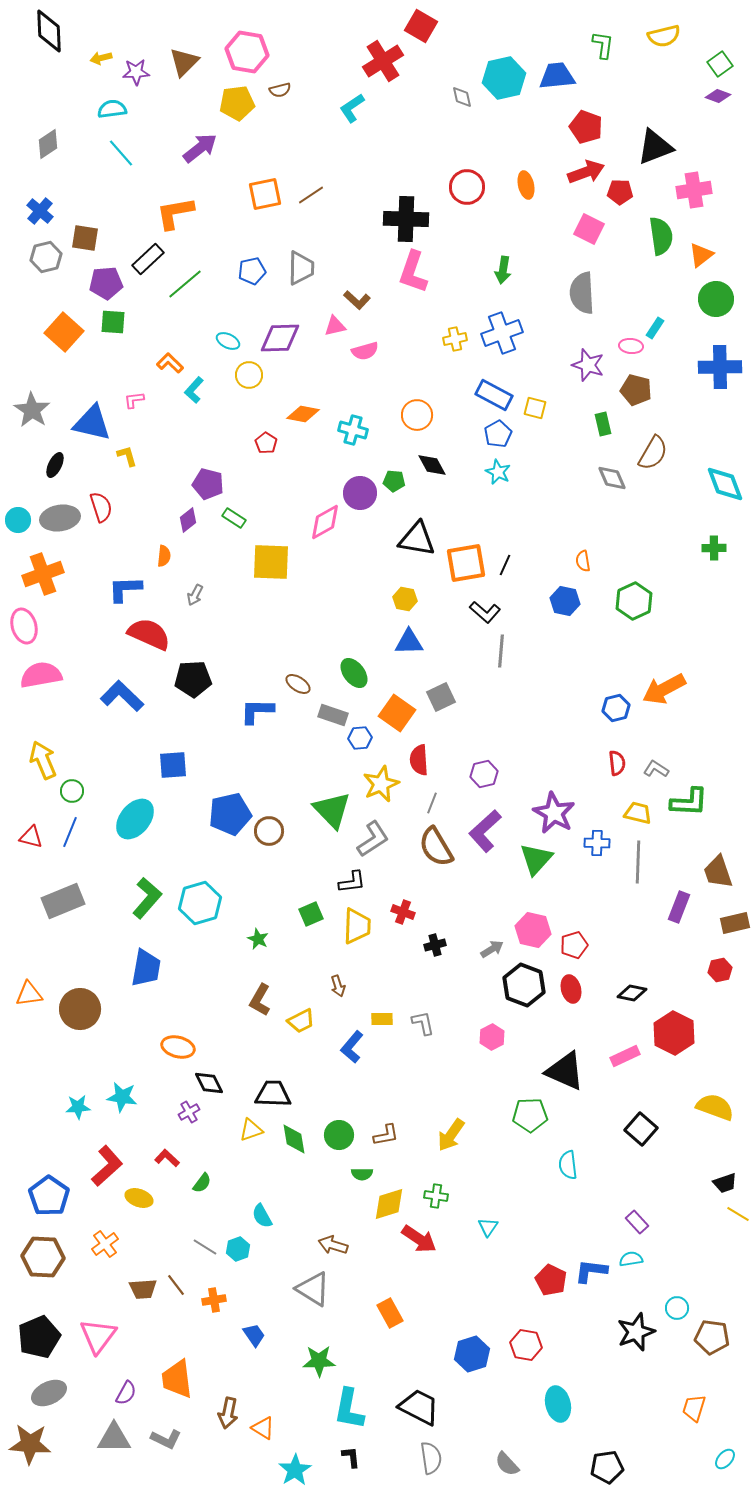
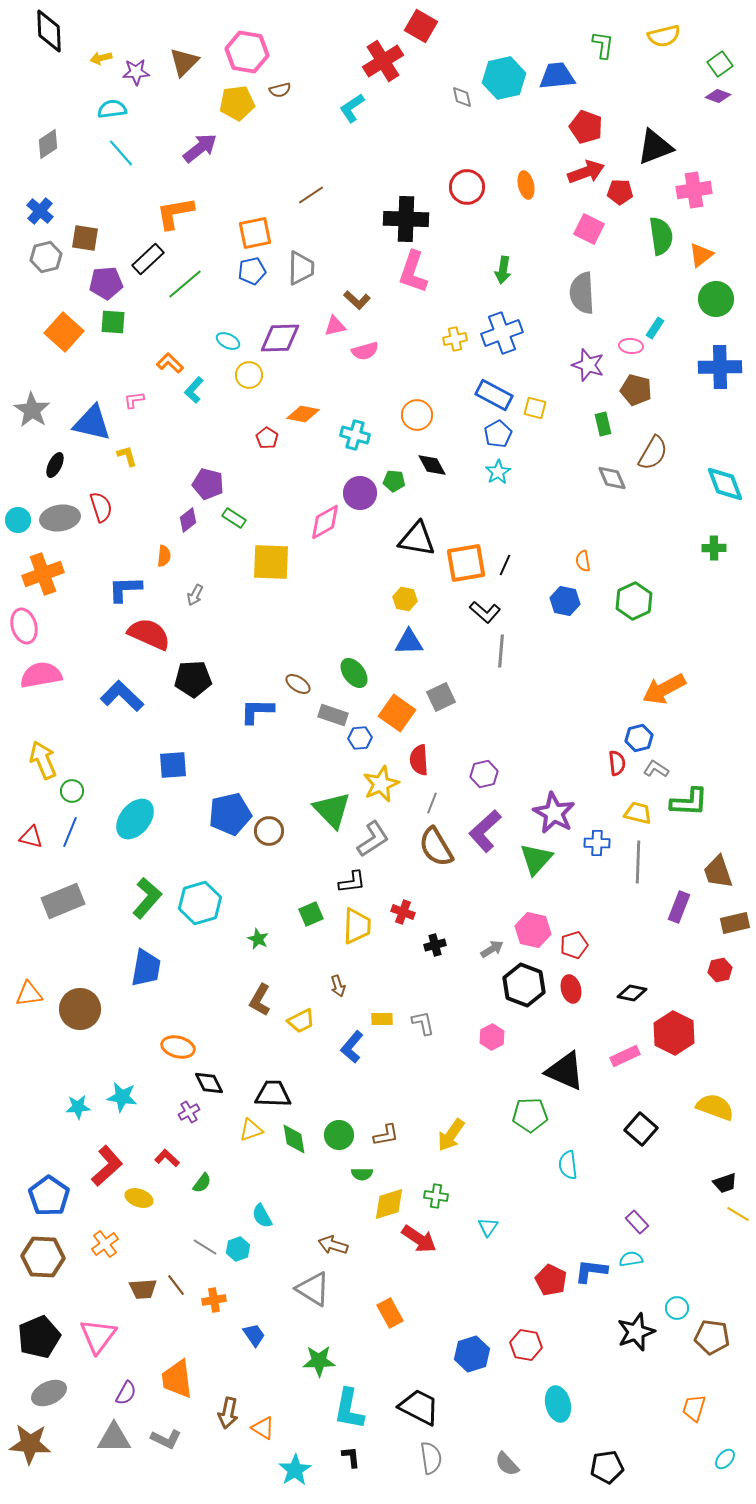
orange square at (265, 194): moved 10 px left, 39 px down
cyan cross at (353, 430): moved 2 px right, 5 px down
red pentagon at (266, 443): moved 1 px right, 5 px up
cyan star at (498, 472): rotated 15 degrees clockwise
blue hexagon at (616, 708): moved 23 px right, 30 px down
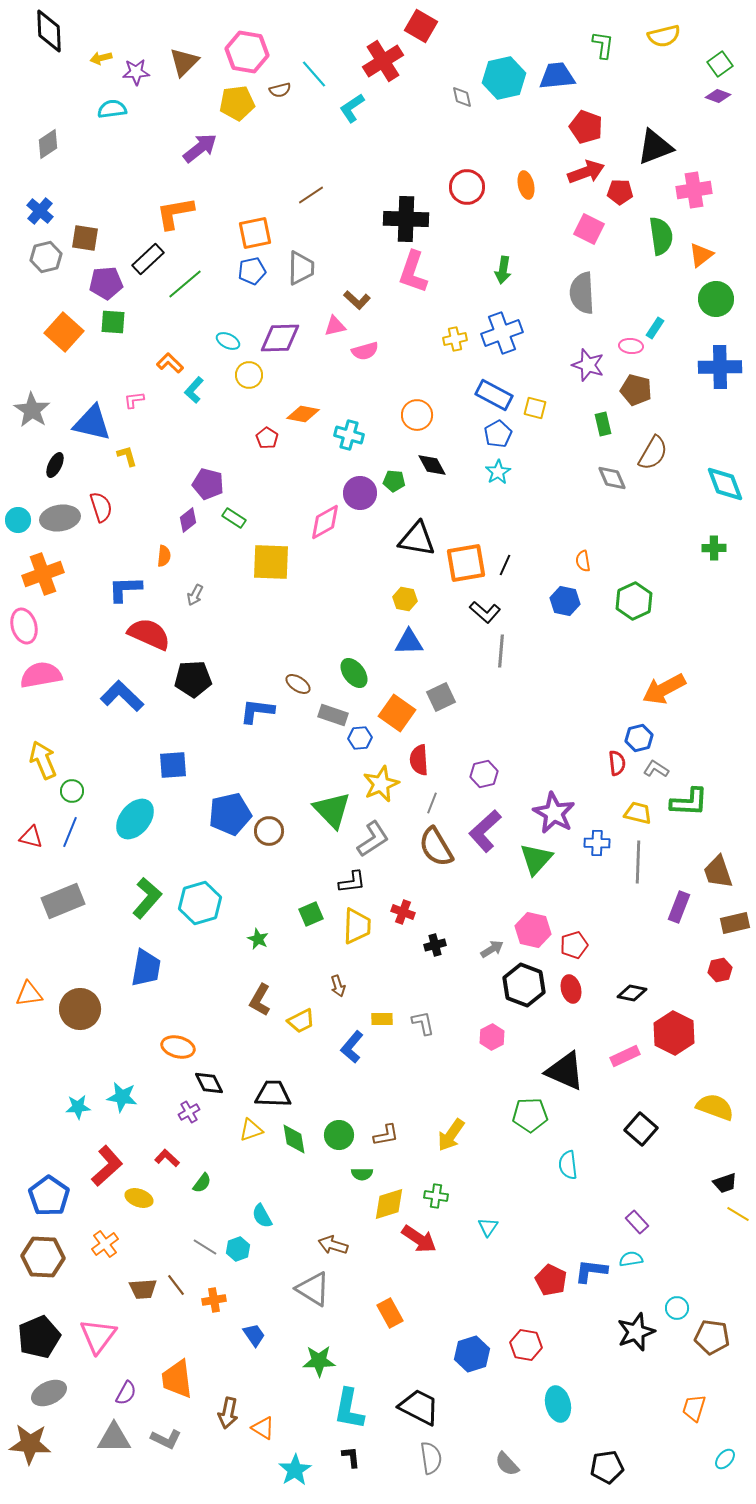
cyan line at (121, 153): moved 193 px right, 79 px up
cyan cross at (355, 435): moved 6 px left
blue L-shape at (257, 711): rotated 6 degrees clockwise
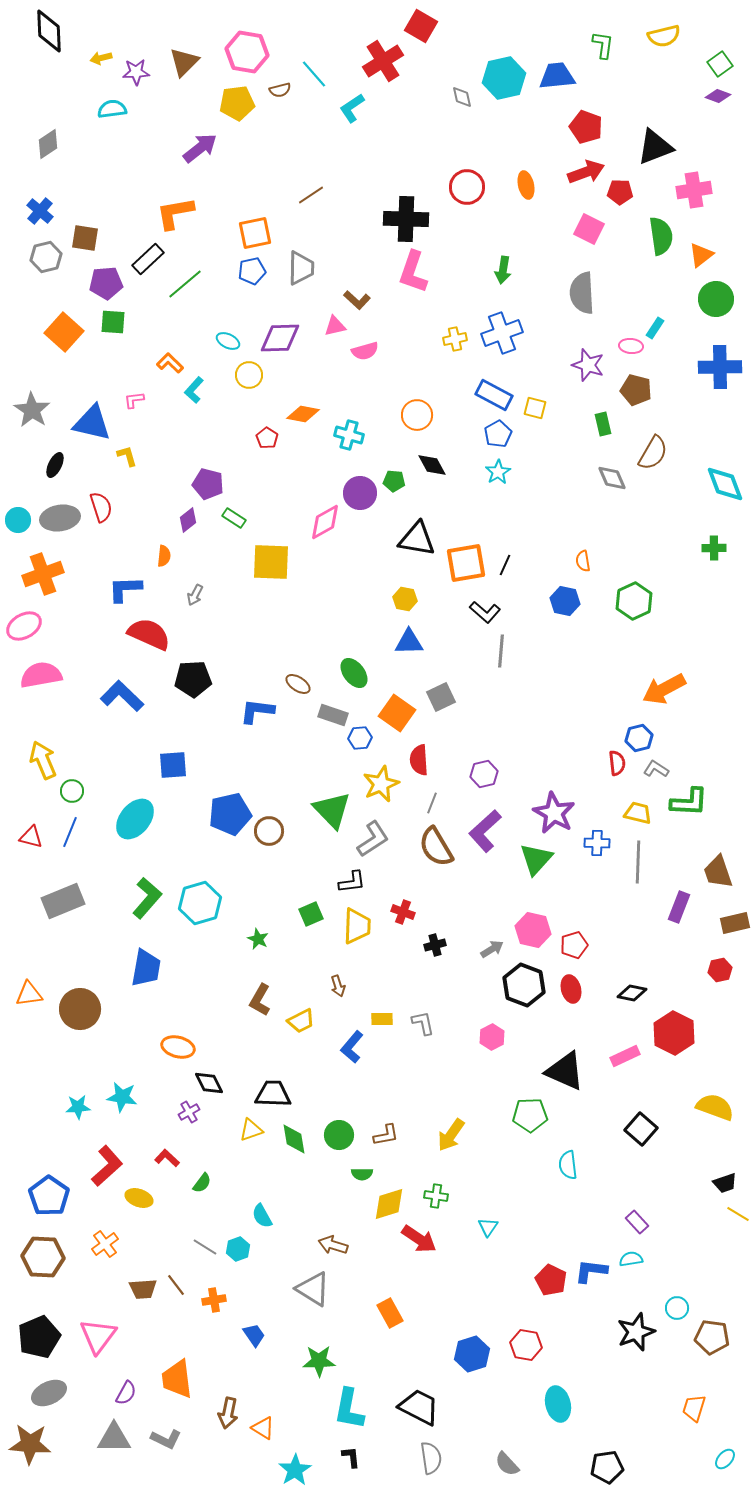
pink ellipse at (24, 626): rotated 76 degrees clockwise
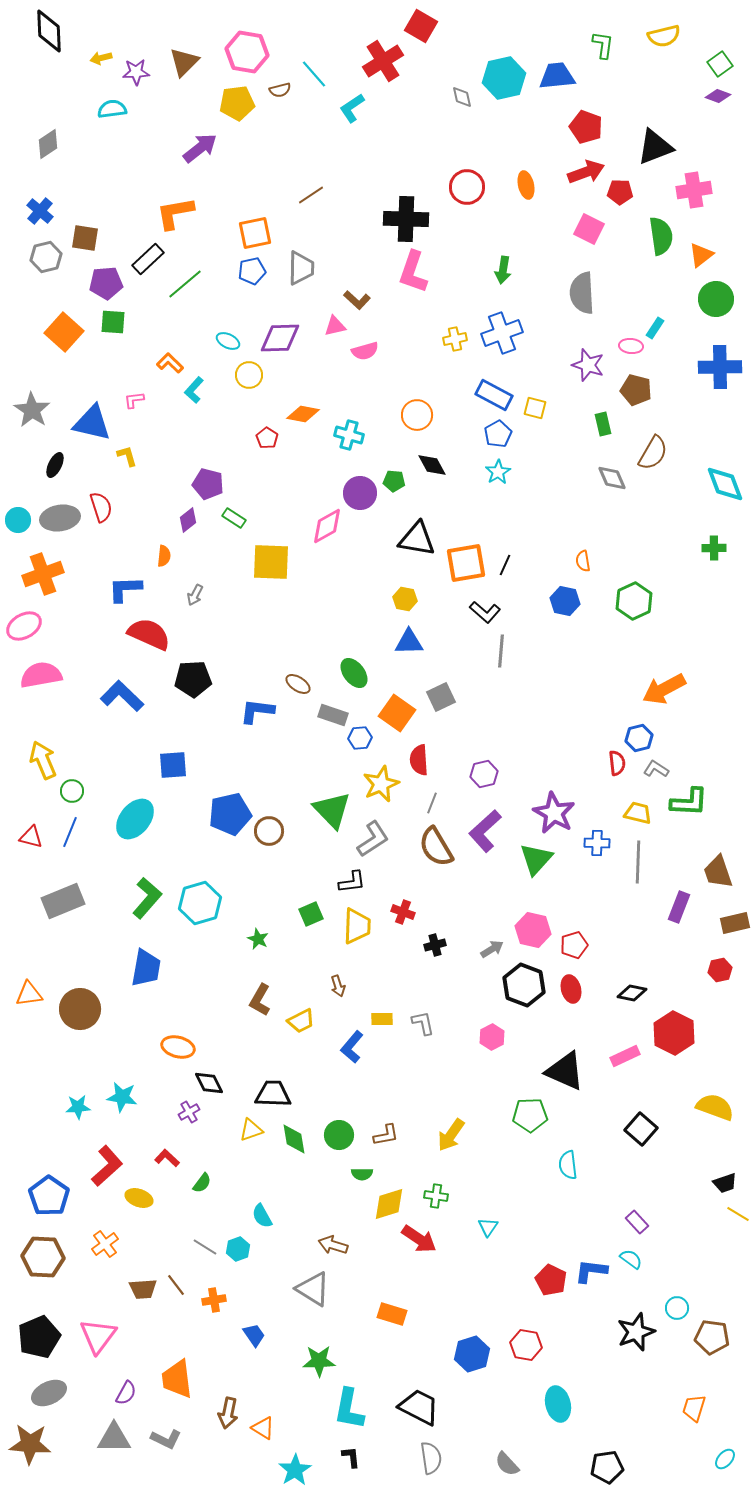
pink diamond at (325, 522): moved 2 px right, 4 px down
cyan semicircle at (631, 1259): rotated 45 degrees clockwise
orange rectangle at (390, 1313): moved 2 px right, 1 px down; rotated 44 degrees counterclockwise
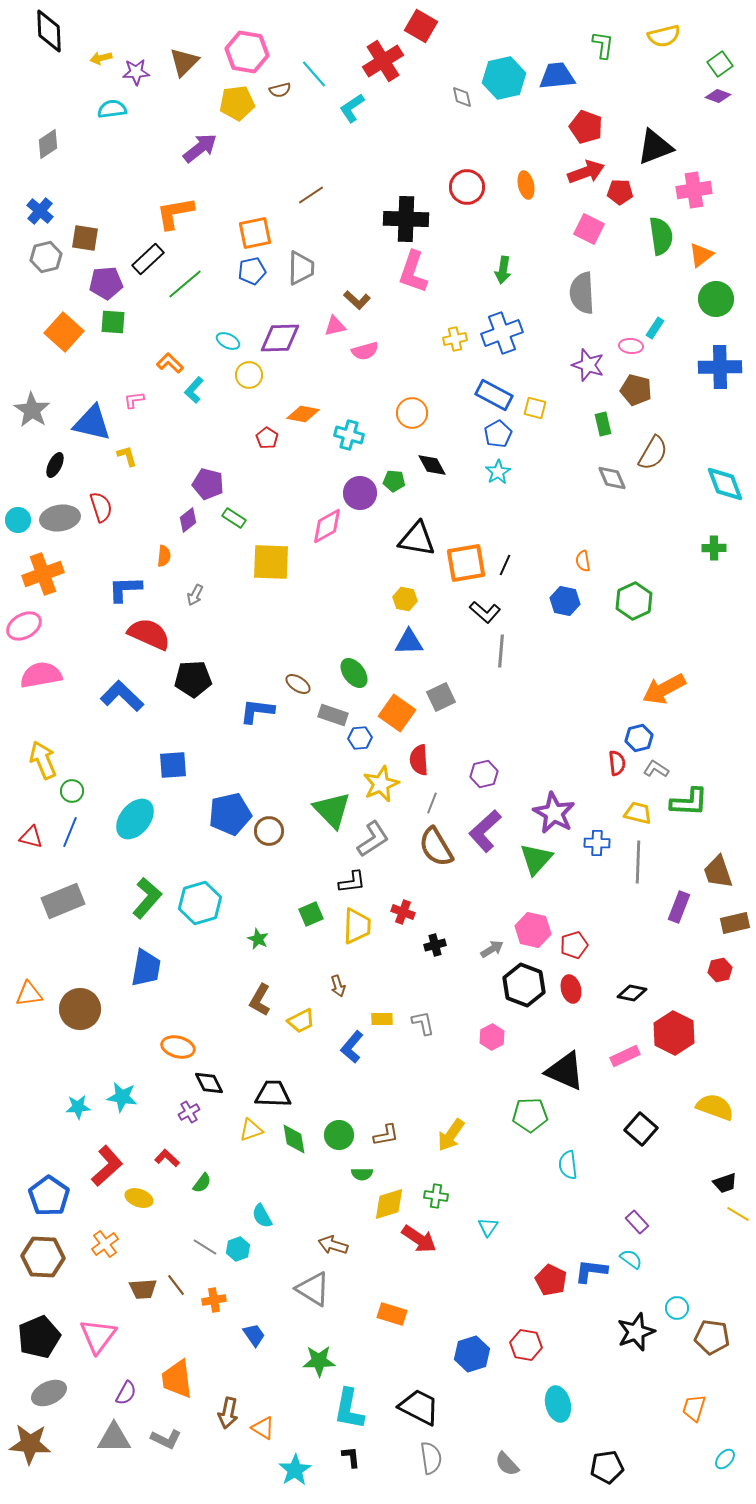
orange circle at (417, 415): moved 5 px left, 2 px up
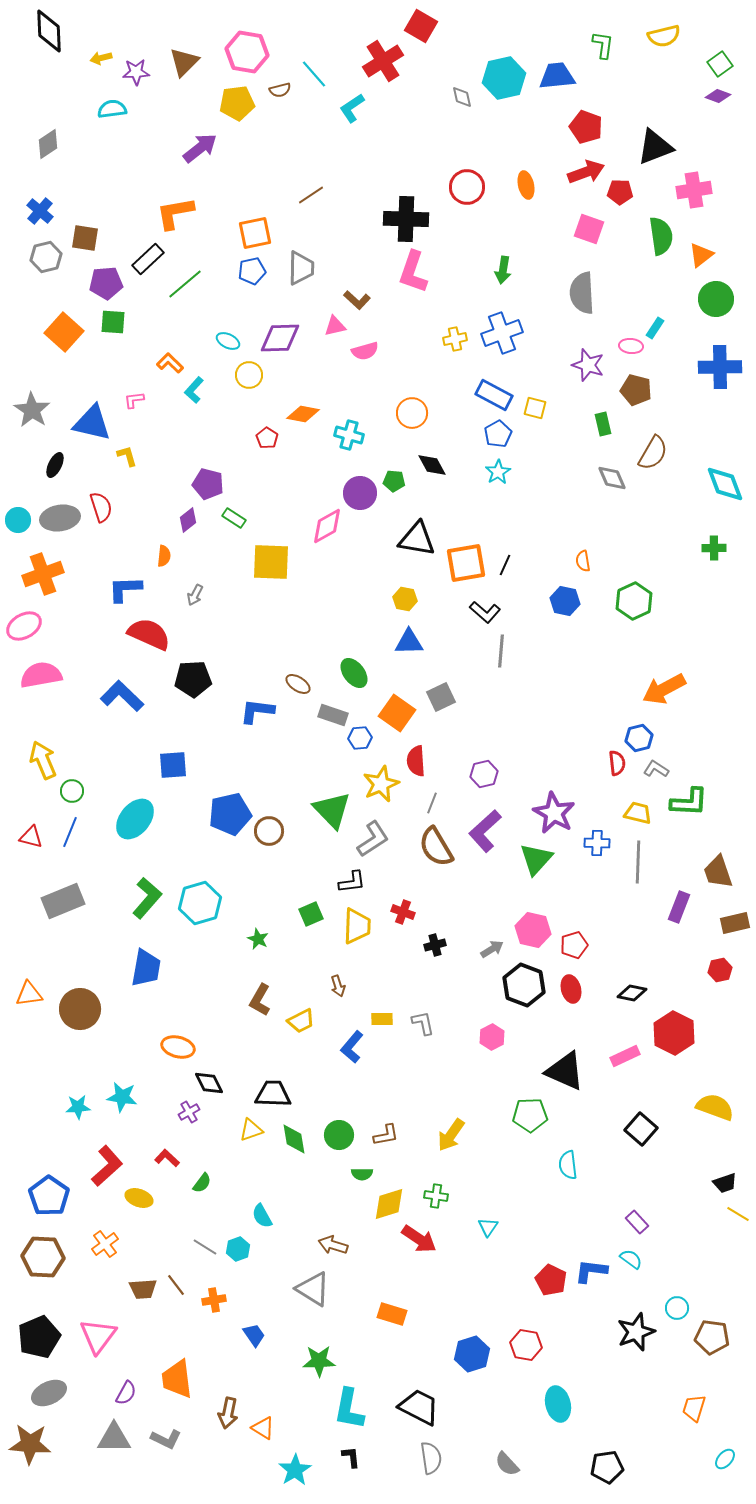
pink square at (589, 229): rotated 8 degrees counterclockwise
red semicircle at (419, 760): moved 3 px left, 1 px down
